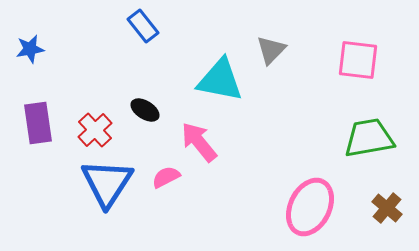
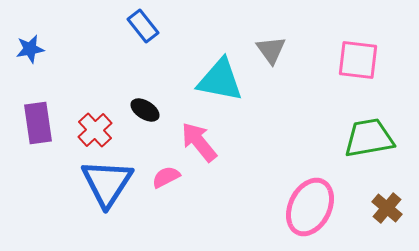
gray triangle: rotated 20 degrees counterclockwise
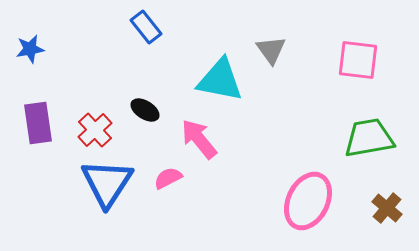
blue rectangle: moved 3 px right, 1 px down
pink arrow: moved 3 px up
pink semicircle: moved 2 px right, 1 px down
pink ellipse: moved 2 px left, 6 px up
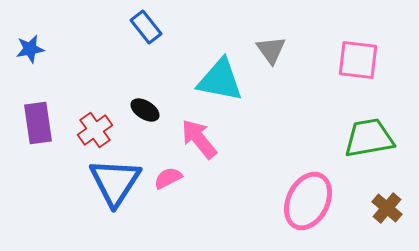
red cross: rotated 8 degrees clockwise
blue triangle: moved 8 px right, 1 px up
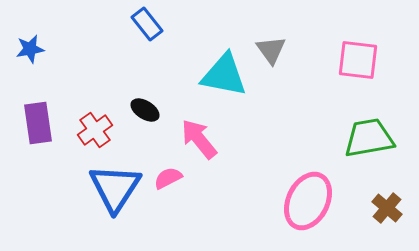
blue rectangle: moved 1 px right, 3 px up
cyan triangle: moved 4 px right, 5 px up
blue triangle: moved 6 px down
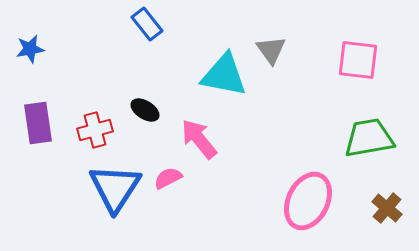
red cross: rotated 20 degrees clockwise
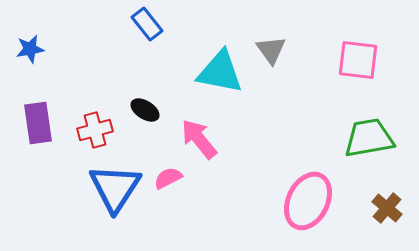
cyan triangle: moved 4 px left, 3 px up
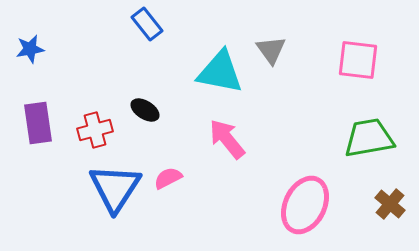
pink arrow: moved 28 px right
pink ellipse: moved 3 px left, 4 px down
brown cross: moved 3 px right, 4 px up
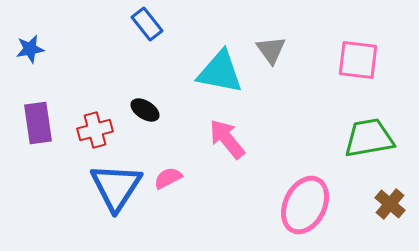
blue triangle: moved 1 px right, 1 px up
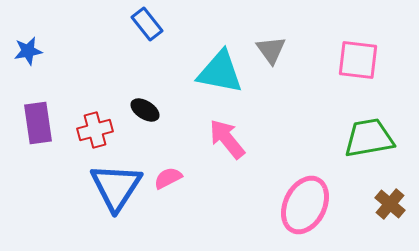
blue star: moved 2 px left, 2 px down
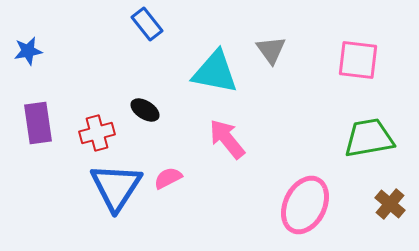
cyan triangle: moved 5 px left
red cross: moved 2 px right, 3 px down
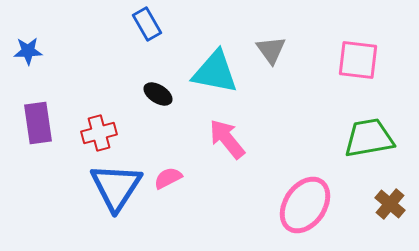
blue rectangle: rotated 8 degrees clockwise
blue star: rotated 8 degrees clockwise
black ellipse: moved 13 px right, 16 px up
red cross: moved 2 px right
pink ellipse: rotated 8 degrees clockwise
